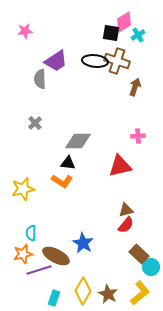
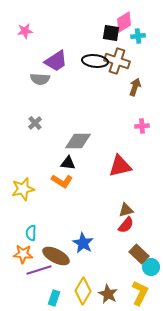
cyan cross: moved 1 px down; rotated 24 degrees clockwise
gray semicircle: rotated 84 degrees counterclockwise
pink cross: moved 4 px right, 10 px up
orange star: rotated 18 degrees clockwise
yellow L-shape: rotated 25 degrees counterclockwise
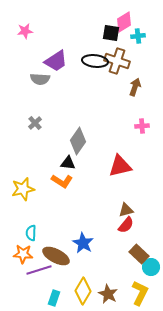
gray diamond: rotated 56 degrees counterclockwise
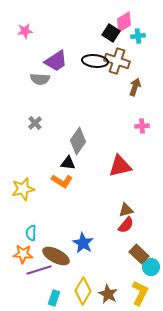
black square: rotated 24 degrees clockwise
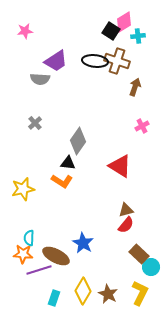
black square: moved 2 px up
pink cross: rotated 24 degrees counterclockwise
red triangle: rotated 45 degrees clockwise
cyan semicircle: moved 2 px left, 5 px down
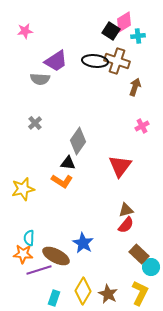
red triangle: rotated 35 degrees clockwise
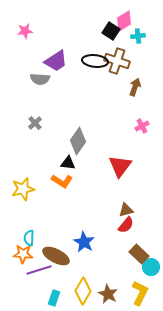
pink diamond: moved 1 px up
blue star: moved 1 px right, 1 px up
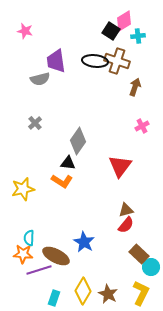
pink star: rotated 21 degrees clockwise
purple trapezoid: rotated 115 degrees clockwise
gray semicircle: rotated 18 degrees counterclockwise
yellow L-shape: moved 1 px right
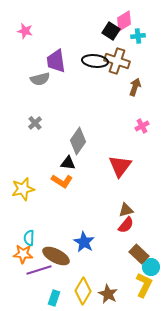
yellow L-shape: moved 3 px right, 8 px up
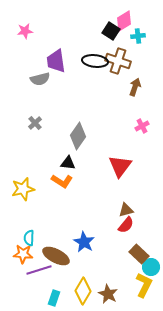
pink star: rotated 21 degrees counterclockwise
brown cross: moved 1 px right
gray diamond: moved 5 px up
